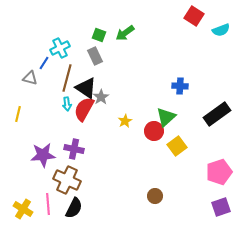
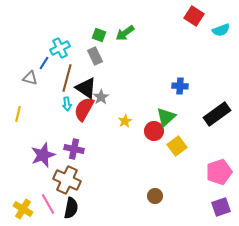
purple star: rotated 15 degrees counterclockwise
pink line: rotated 25 degrees counterclockwise
black semicircle: moved 3 px left; rotated 15 degrees counterclockwise
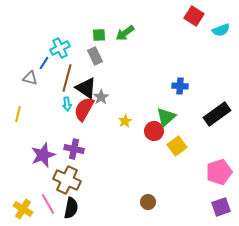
green square: rotated 24 degrees counterclockwise
brown circle: moved 7 px left, 6 px down
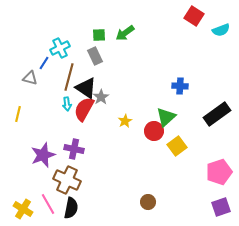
brown line: moved 2 px right, 1 px up
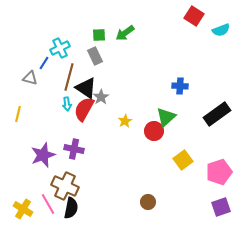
yellow square: moved 6 px right, 14 px down
brown cross: moved 2 px left, 6 px down
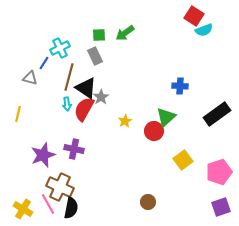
cyan semicircle: moved 17 px left
brown cross: moved 5 px left, 1 px down
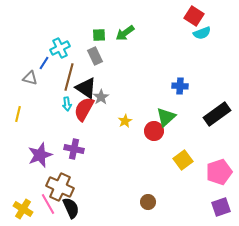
cyan semicircle: moved 2 px left, 3 px down
purple star: moved 3 px left
black semicircle: rotated 35 degrees counterclockwise
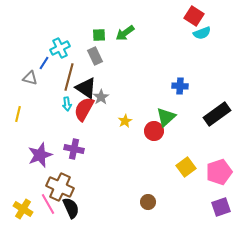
yellow square: moved 3 px right, 7 px down
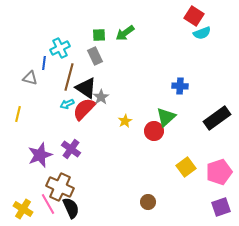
blue line: rotated 24 degrees counterclockwise
cyan arrow: rotated 72 degrees clockwise
red semicircle: rotated 15 degrees clockwise
black rectangle: moved 4 px down
purple cross: moved 3 px left; rotated 24 degrees clockwise
